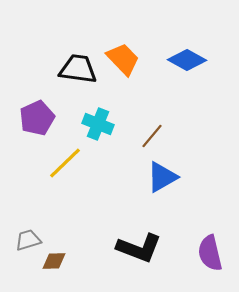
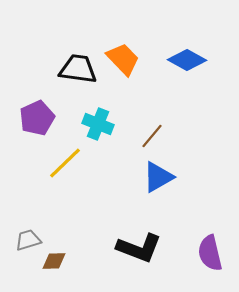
blue triangle: moved 4 px left
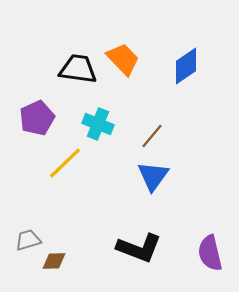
blue diamond: moved 1 px left, 6 px down; rotated 63 degrees counterclockwise
blue triangle: moved 5 px left, 1 px up; rotated 24 degrees counterclockwise
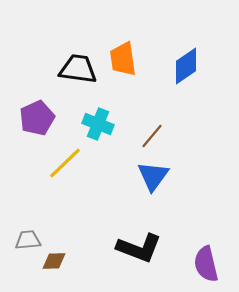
orange trapezoid: rotated 144 degrees counterclockwise
gray trapezoid: rotated 12 degrees clockwise
purple semicircle: moved 4 px left, 11 px down
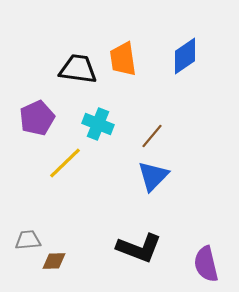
blue diamond: moved 1 px left, 10 px up
blue triangle: rotated 8 degrees clockwise
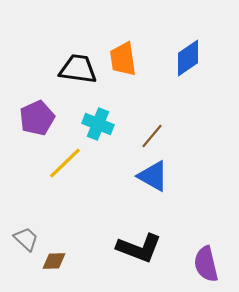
blue diamond: moved 3 px right, 2 px down
blue triangle: rotated 44 degrees counterclockwise
gray trapezoid: moved 2 px left, 1 px up; rotated 48 degrees clockwise
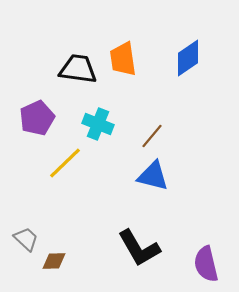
blue triangle: rotated 16 degrees counterclockwise
black L-shape: rotated 39 degrees clockwise
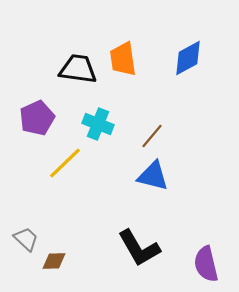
blue diamond: rotated 6 degrees clockwise
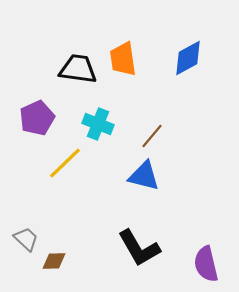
blue triangle: moved 9 px left
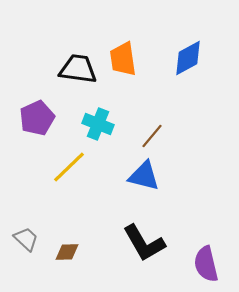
yellow line: moved 4 px right, 4 px down
black L-shape: moved 5 px right, 5 px up
brown diamond: moved 13 px right, 9 px up
